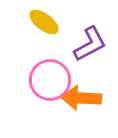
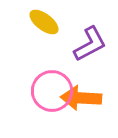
pink circle: moved 2 px right, 11 px down
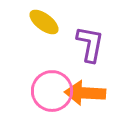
purple L-shape: rotated 51 degrees counterclockwise
orange arrow: moved 4 px right, 5 px up
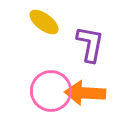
pink circle: moved 1 px left
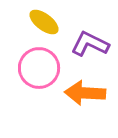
purple L-shape: rotated 75 degrees counterclockwise
pink circle: moved 12 px left, 23 px up
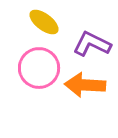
purple L-shape: moved 2 px right
orange arrow: moved 8 px up
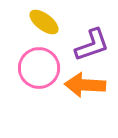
purple L-shape: moved 1 px down; rotated 135 degrees clockwise
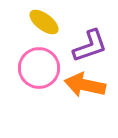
purple L-shape: moved 2 px left, 1 px down
orange arrow: rotated 9 degrees clockwise
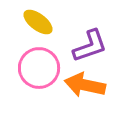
yellow ellipse: moved 6 px left
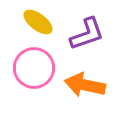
purple L-shape: moved 3 px left, 12 px up
pink circle: moved 5 px left
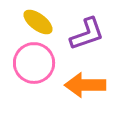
pink circle: moved 5 px up
orange arrow: rotated 12 degrees counterclockwise
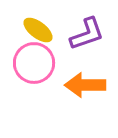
yellow ellipse: moved 8 px down
